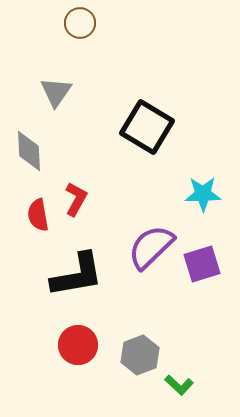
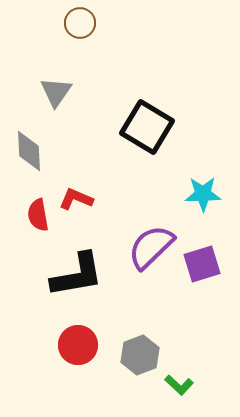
red L-shape: rotated 96 degrees counterclockwise
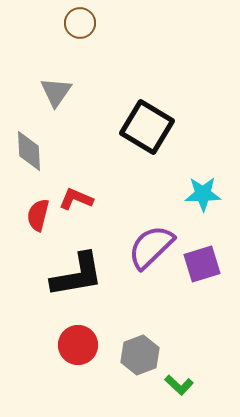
red semicircle: rotated 24 degrees clockwise
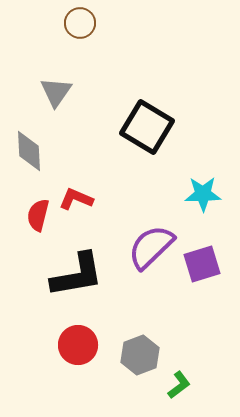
green L-shape: rotated 80 degrees counterclockwise
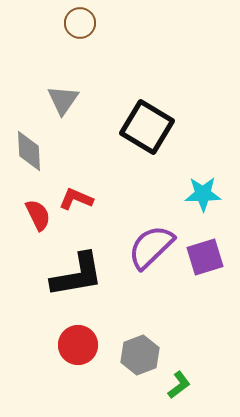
gray triangle: moved 7 px right, 8 px down
red semicircle: rotated 140 degrees clockwise
purple square: moved 3 px right, 7 px up
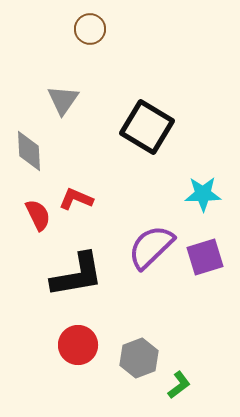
brown circle: moved 10 px right, 6 px down
gray hexagon: moved 1 px left, 3 px down
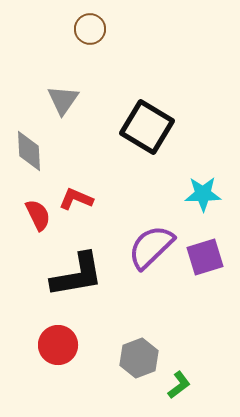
red circle: moved 20 px left
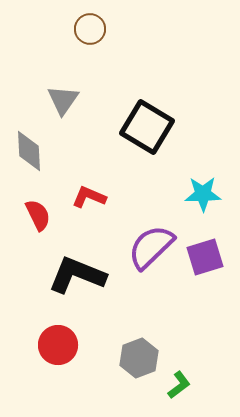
red L-shape: moved 13 px right, 2 px up
black L-shape: rotated 148 degrees counterclockwise
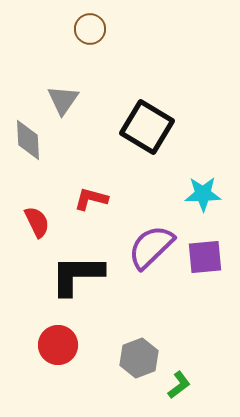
gray diamond: moved 1 px left, 11 px up
red L-shape: moved 2 px right, 2 px down; rotated 8 degrees counterclockwise
red semicircle: moved 1 px left, 7 px down
purple square: rotated 12 degrees clockwise
black L-shape: rotated 22 degrees counterclockwise
